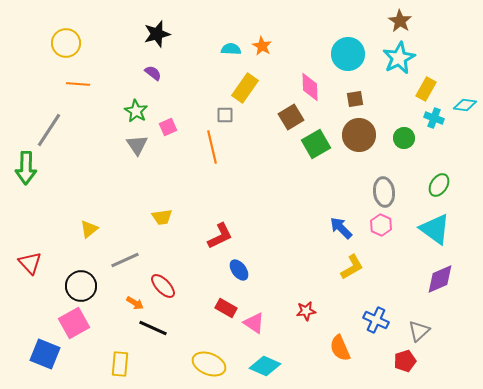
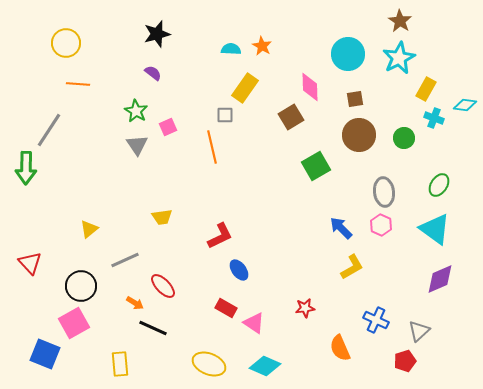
green square at (316, 144): moved 22 px down
red star at (306, 311): moved 1 px left, 3 px up
yellow rectangle at (120, 364): rotated 10 degrees counterclockwise
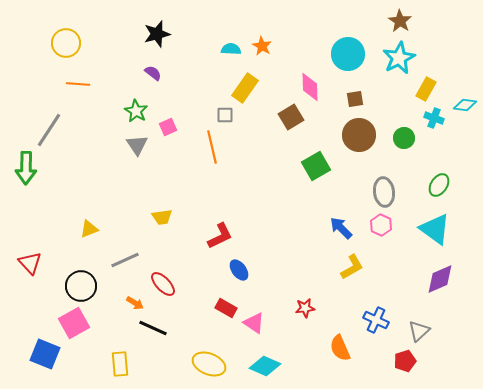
yellow triangle at (89, 229): rotated 18 degrees clockwise
red ellipse at (163, 286): moved 2 px up
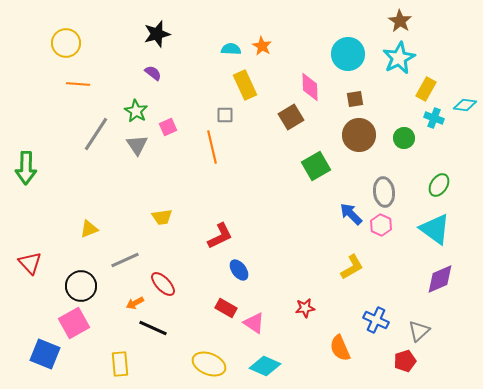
yellow rectangle at (245, 88): moved 3 px up; rotated 60 degrees counterclockwise
gray line at (49, 130): moved 47 px right, 4 px down
blue arrow at (341, 228): moved 10 px right, 14 px up
orange arrow at (135, 303): rotated 120 degrees clockwise
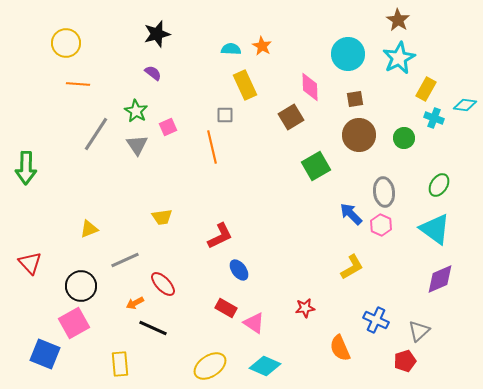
brown star at (400, 21): moved 2 px left, 1 px up
yellow ellipse at (209, 364): moved 1 px right, 2 px down; rotated 56 degrees counterclockwise
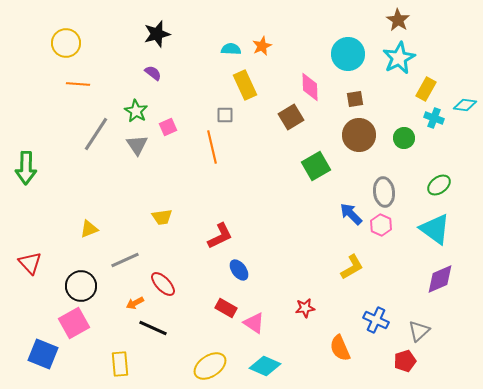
orange star at (262, 46): rotated 18 degrees clockwise
green ellipse at (439, 185): rotated 20 degrees clockwise
blue square at (45, 354): moved 2 px left
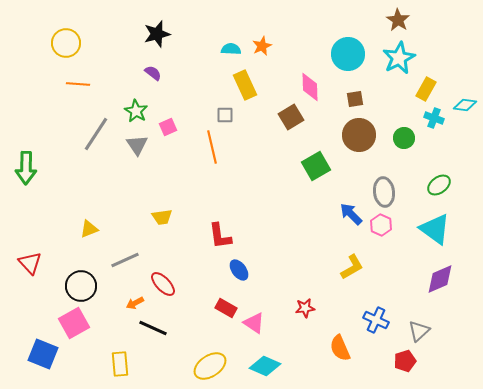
red L-shape at (220, 236): rotated 108 degrees clockwise
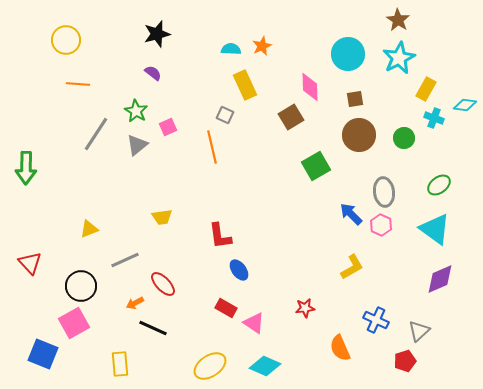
yellow circle at (66, 43): moved 3 px up
gray square at (225, 115): rotated 24 degrees clockwise
gray triangle at (137, 145): rotated 25 degrees clockwise
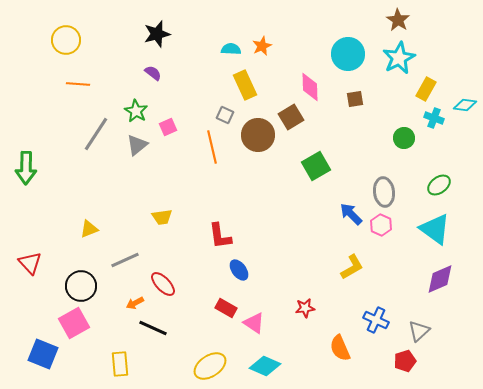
brown circle at (359, 135): moved 101 px left
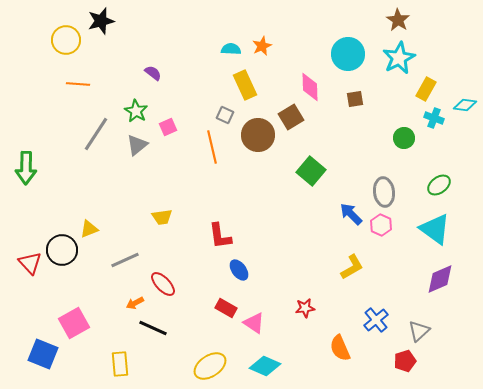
black star at (157, 34): moved 56 px left, 13 px up
green square at (316, 166): moved 5 px left, 5 px down; rotated 20 degrees counterclockwise
black circle at (81, 286): moved 19 px left, 36 px up
blue cross at (376, 320): rotated 25 degrees clockwise
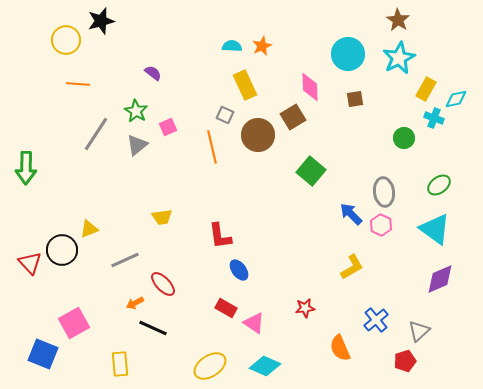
cyan semicircle at (231, 49): moved 1 px right, 3 px up
cyan diamond at (465, 105): moved 9 px left, 6 px up; rotated 20 degrees counterclockwise
brown square at (291, 117): moved 2 px right
